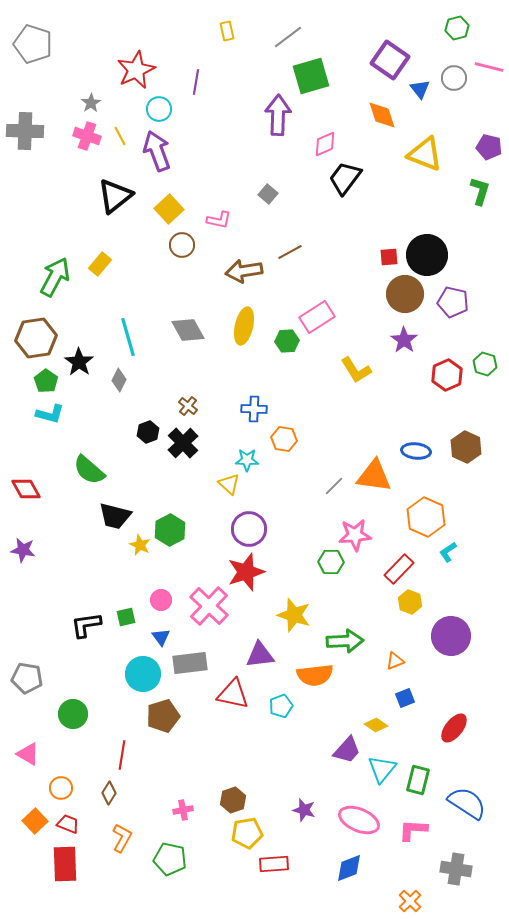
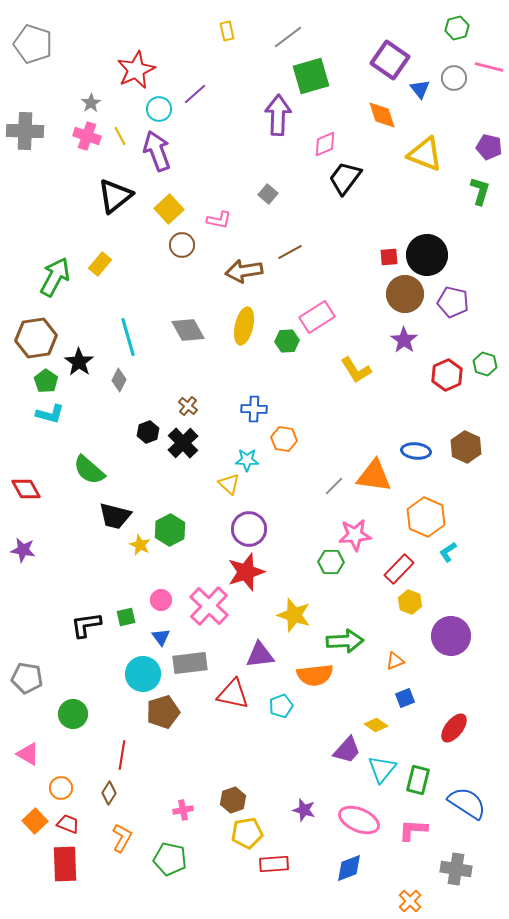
purple line at (196, 82): moved 1 px left, 12 px down; rotated 40 degrees clockwise
brown pentagon at (163, 716): moved 4 px up
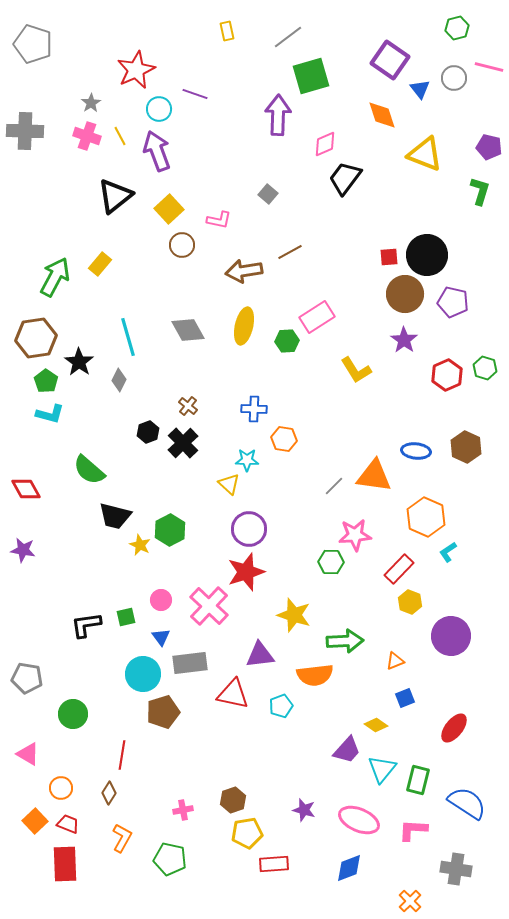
purple line at (195, 94): rotated 60 degrees clockwise
green hexagon at (485, 364): moved 4 px down
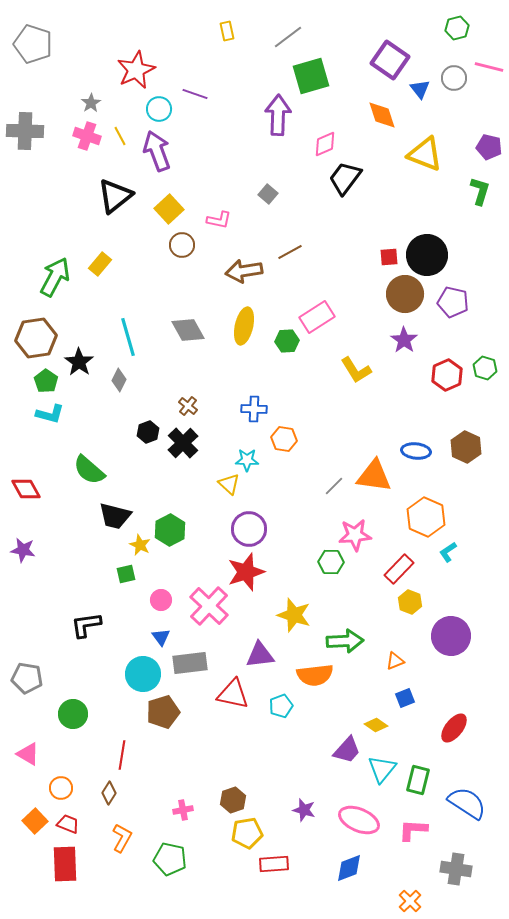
green square at (126, 617): moved 43 px up
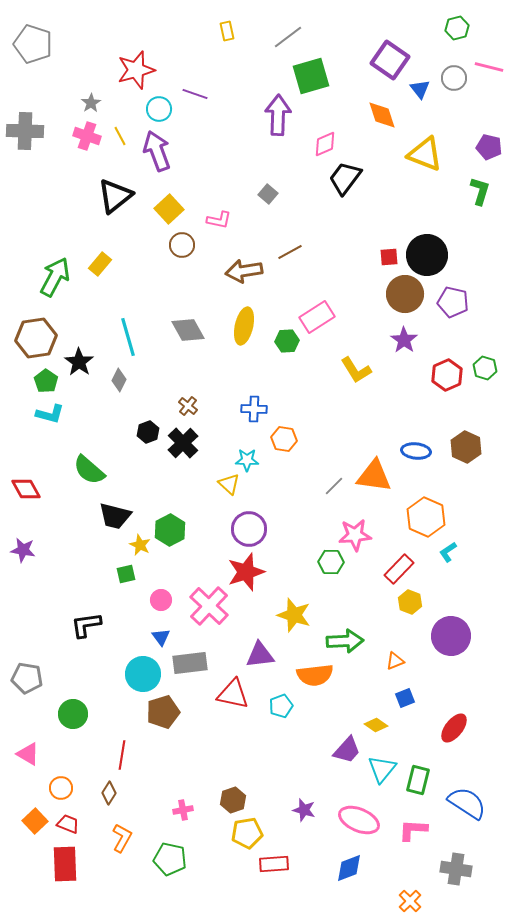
red star at (136, 70): rotated 9 degrees clockwise
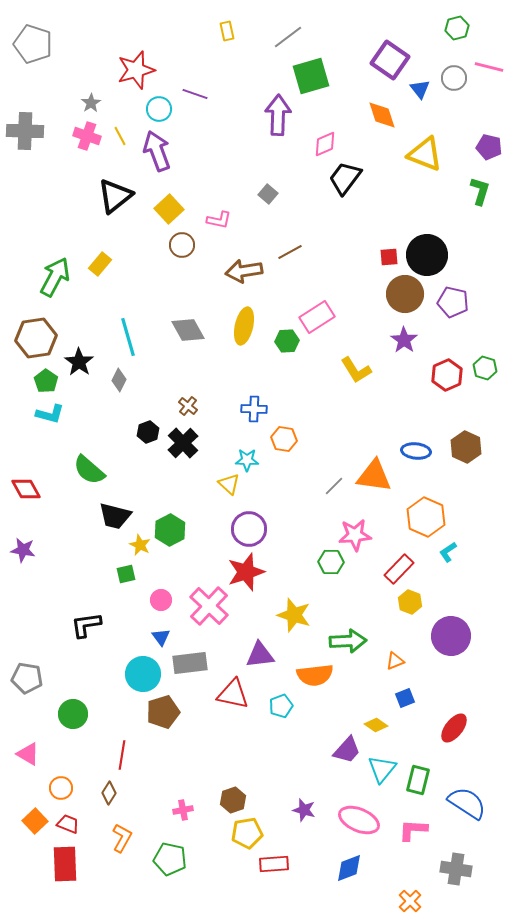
green arrow at (345, 641): moved 3 px right
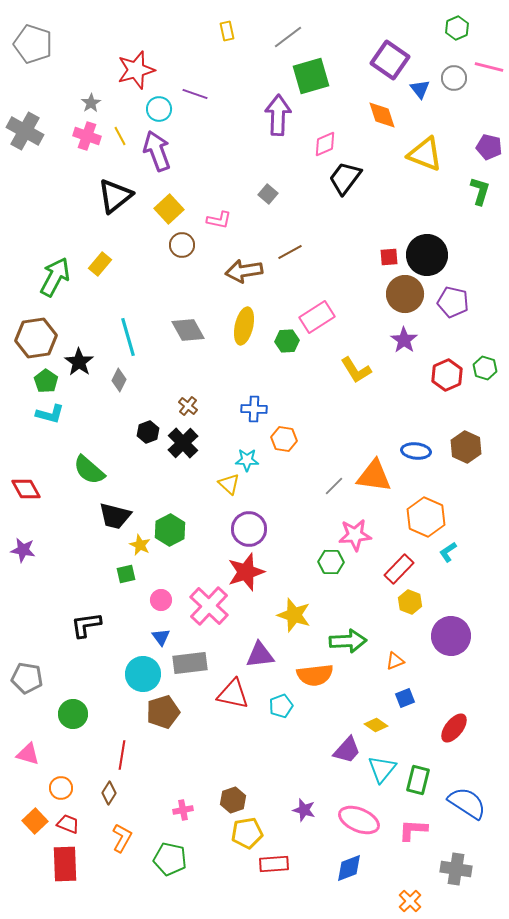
green hexagon at (457, 28): rotated 10 degrees counterclockwise
gray cross at (25, 131): rotated 27 degrees clockwise
pink triangle at (28, 754): rotated 15 degrees counterclockwise
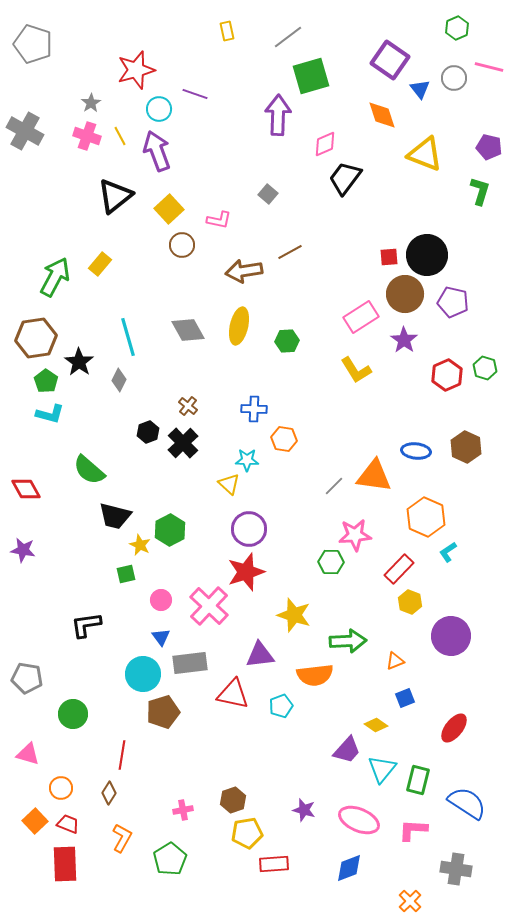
pink rectangle at (317, 317): moved 44 px right
yellow ellipse at (244, 326): moved 5 px left
green pentagon at (170, 859): rotated 28 degrees clockwise
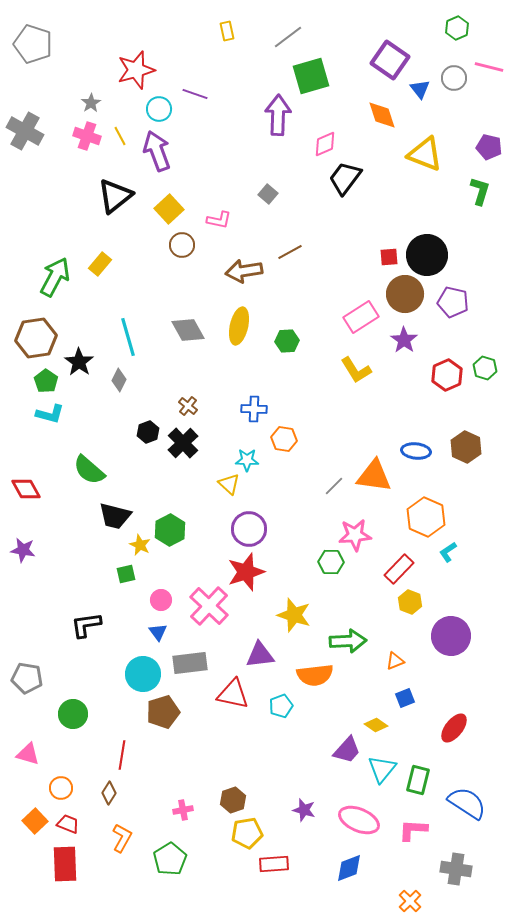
blue triangle at (161, 637): moved 3 px left, 5 px up
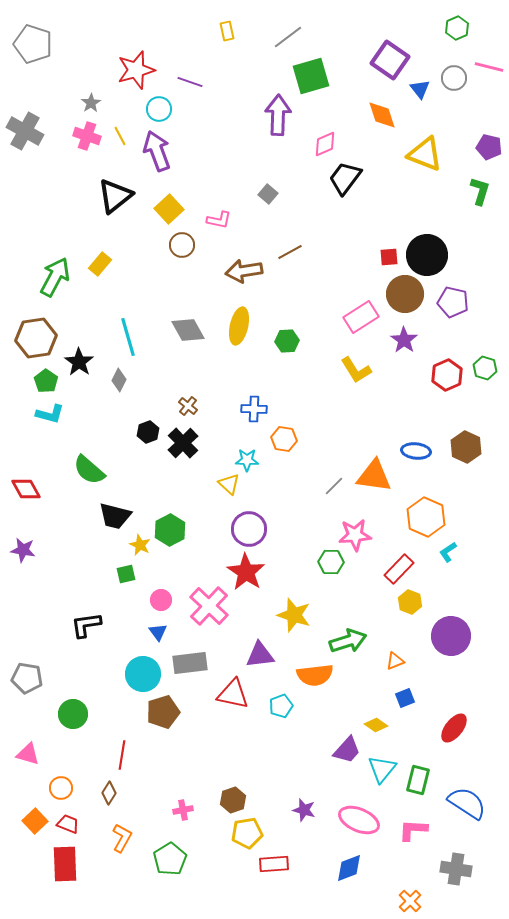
purple line at (195, 94): moved 5 px left, 12 px up
red star at (246, 572): rotated 21 degrees counterclockwise
green arrow at (348, 641): rotated 15 degrees counterclockwise
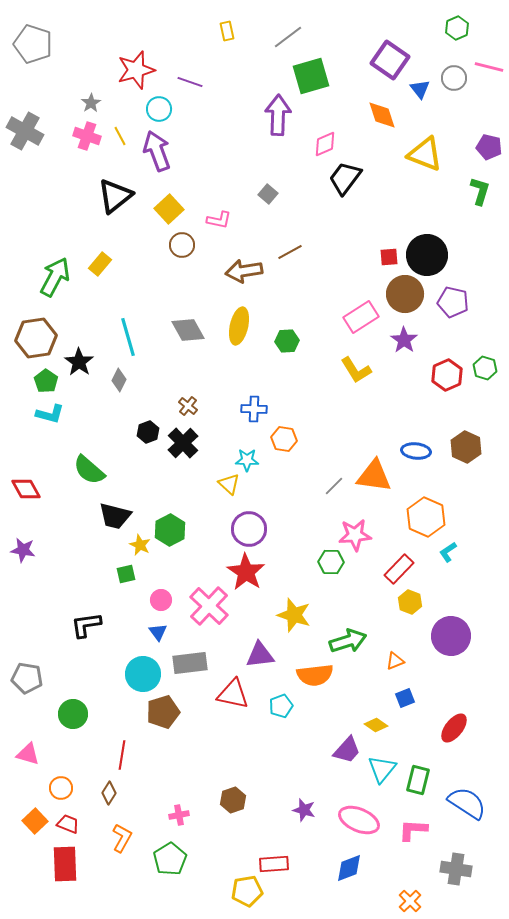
pink cross at (183, 810): moved 4 px left, 5 px down
yellow pentagon at (247, 833): moved 58 px down
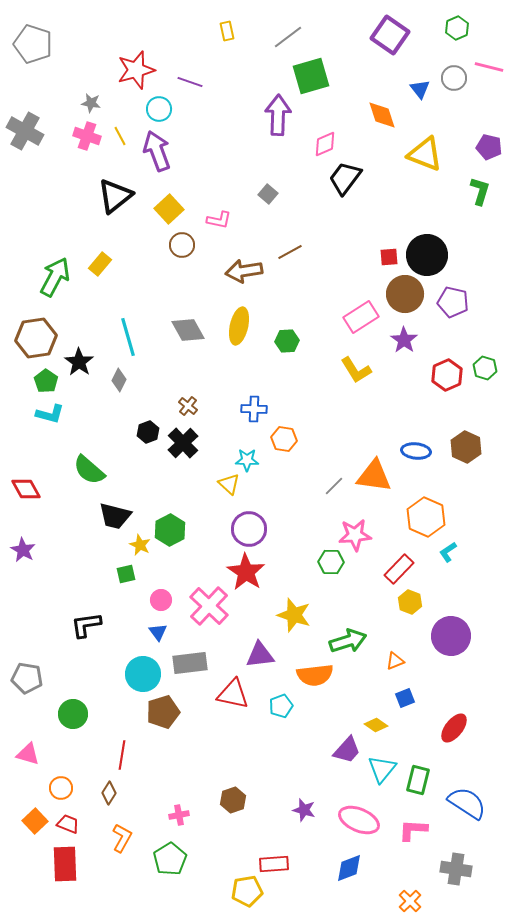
purple square at (390, 60): moved 25 px up
gray star at (91, 103): rotated 30 degrees counterclockwise
purple star at (23, 550): rotated 20 degrees clockwise
